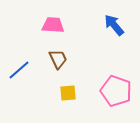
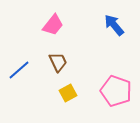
pink trapezoid: rotated 125 degrees clockwise
brown trapezoid: moved 3 px down
yellow square: rotated 24 degrees counterclockwise
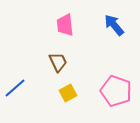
pink trapezoid: moved 12 px right; rotated 135 degrees clockwise
blue line: moved 4 px left, 18 px down
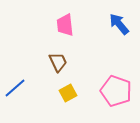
blue arrow: moved 5 px right, 1 px up
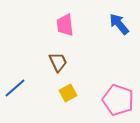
pink pentagon: moved 2 px right, 9 px down
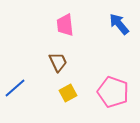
pink pentagon: moved 5 px left, 8 px up
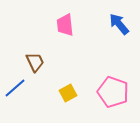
brown trapezoid: moved 23 px left
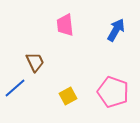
blue arrow: moved 3 px left, 6 px down; rotated 70 degrees clockwise
yellow square: moved 3 px down
